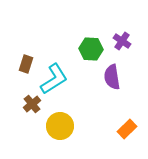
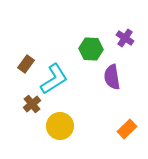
purple cross: moved 3 px right, 3 px up
brown rectangle: rotated 18 degrees clockwise
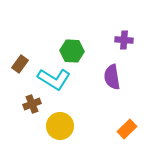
purple cross: moved 1 px left, 2 px down; rotated 30 degrees counterclockwise
green hexagon: moved 19 px left, 2 px down
brown rectangle: moved 6 px left
cyan L-shape: rotated 64 degrees clockwise
brown cross: rotated 18 degrees clockwise
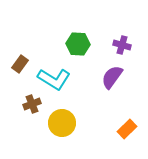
purple cross: moved 2 px left, 5 px down; rotated 12 degrees clockwise
green hexagon: moved 6 px right, 7 px up
purple semicircle: rotated 45 degrees clockwise
yellow circle: moved 2 px right, 3 px up
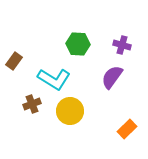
brown rectangle: moved 6 px left, 3 px up
yellow circle: moved 8 px right, 12 px up
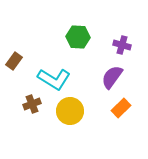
green hexagon: moved 7 px up
orange rectangle: moved 6 px left, 21 px up
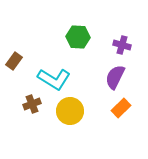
purple semicircle: moved 3 px right; rotated 10 degrees counterclockwise
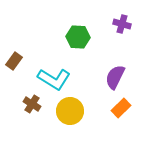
purple cross: moved 21 px up
brown cross: rotated 36 degrees counterclockwise
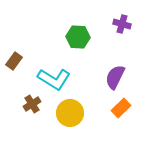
brown cross: rotated 24 degrees clockwise
yellow circle: moved 2 px down
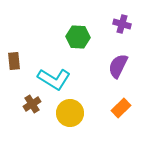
brown rectangle: rotated 42 degrees counterclockwise
purple semicircle: moved 3 px right, 11 px up
